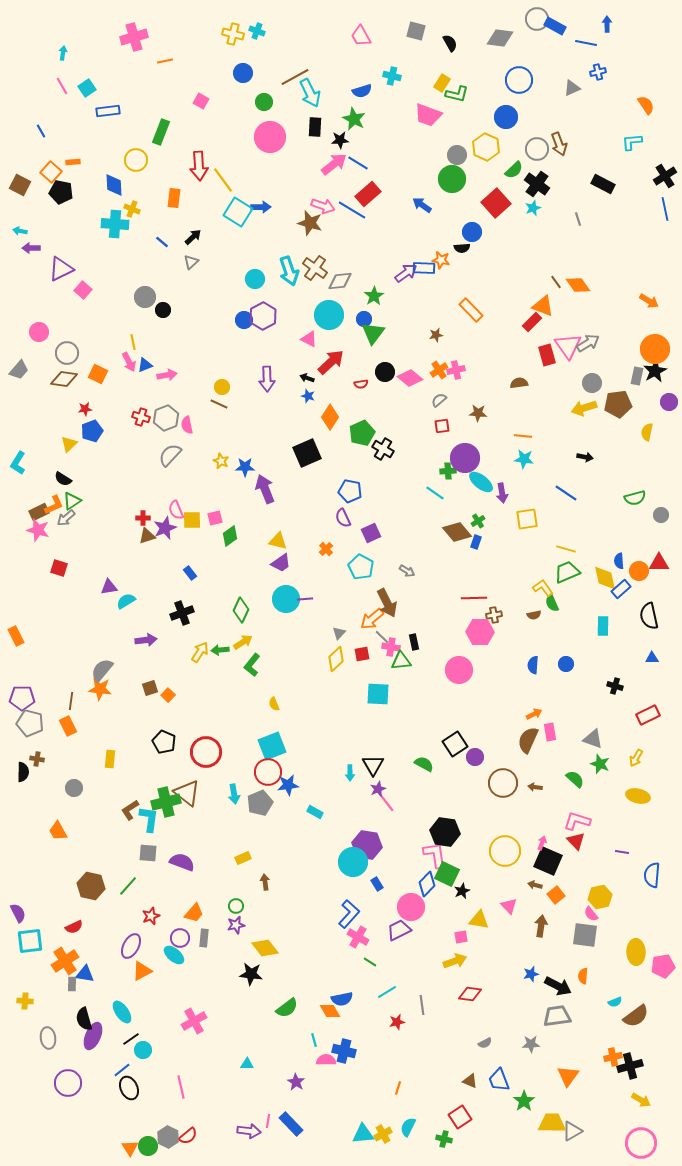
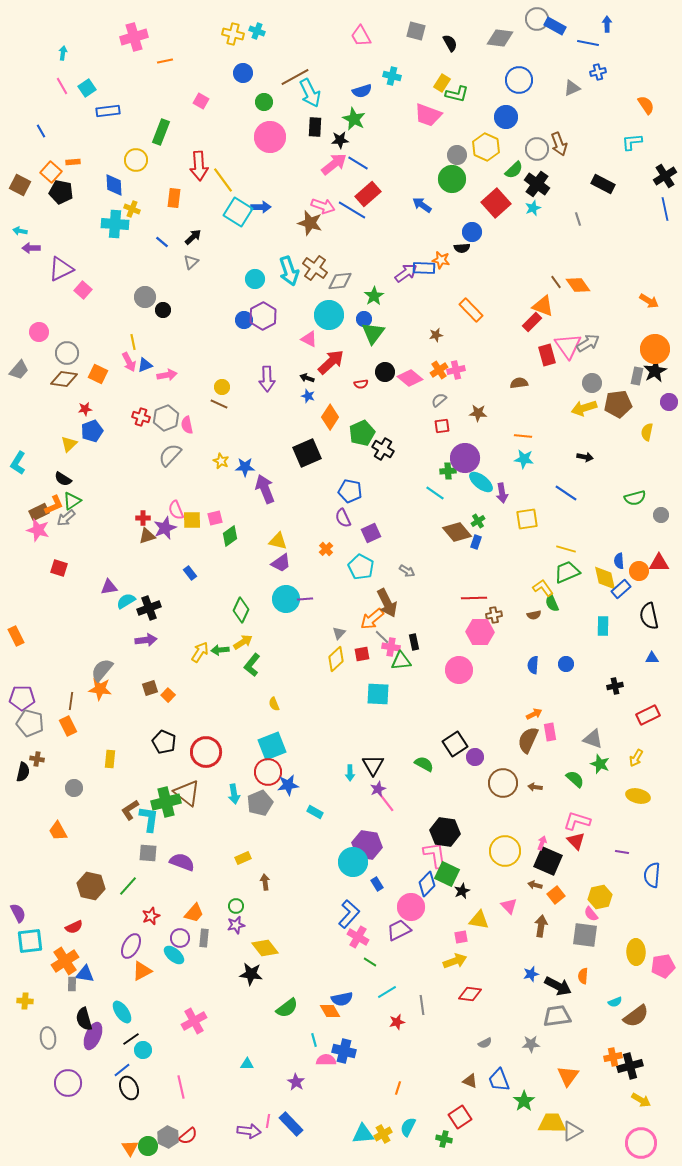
blue line at (586, 43): moved 2 px right
black cross at (182, 613): moved 33 px left, 5 px up
black cross at (615, 686): rotated 28 degrees counterclockwise
black semicircle at (23, 772): rotated 12 degrees clockwise
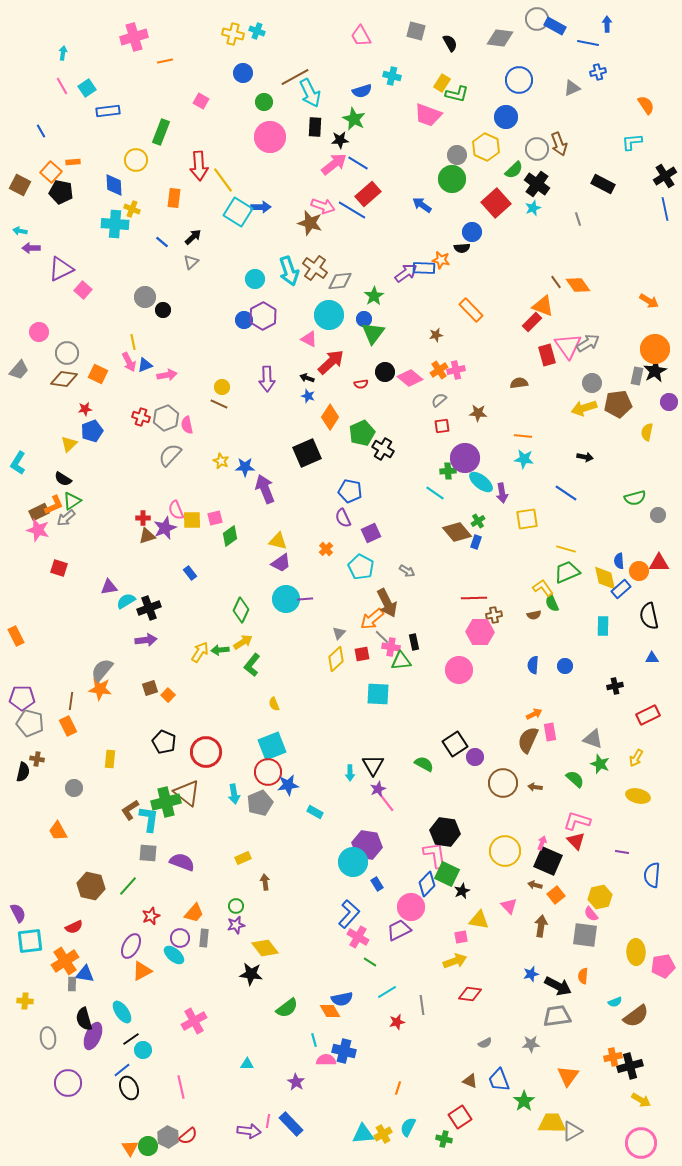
gray circle at (661, 515): moved 3 px left
blue circle at (566, 664): moved 1 px left, 2 px down
